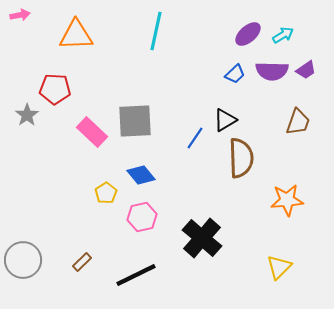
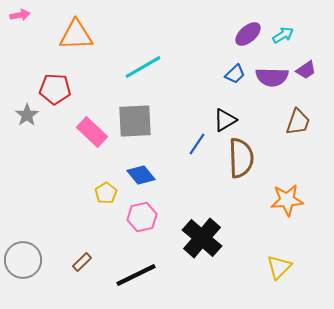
cyan line: moved 13 px left, 36 px down; rotated 48 degrees clockwise
purple semicircle: moved 6 px down
blue line: moved 2 px right, 6 px down
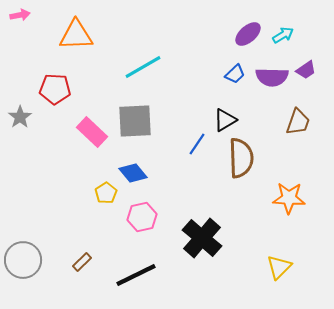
gray star: moved 7 px left, 2 px down
blue diamond: moved 8 px left, 2 px up
orange star: moved 2 px right, 2 px up; rotated 8 degrees clockwise
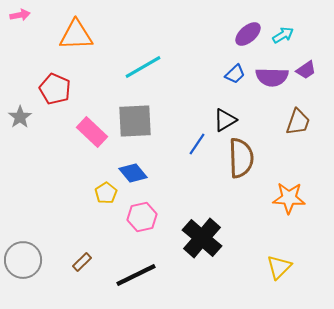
red pentagon: rotated 20 degrees clockwise
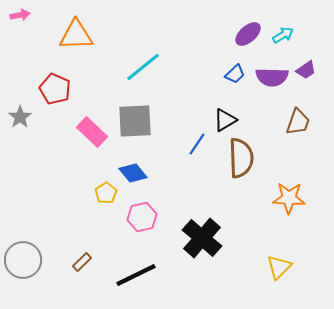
cyan line: rotated 9 degrees counterclockwise
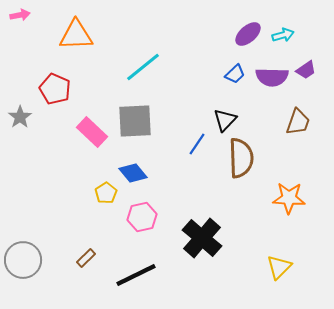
cyan arrow: rotated 15 degrees clockwise
black triangle: rotated 15 degrees counterclockwise
brown rectangle: moved 4 px right, 4 px up
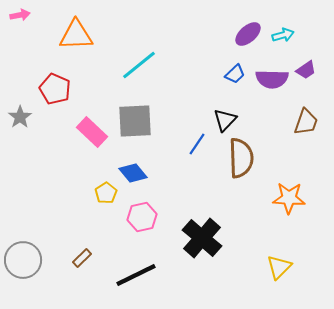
cyan line: moved 4 px left, 2 px up
purple semicircle: moved 2 px down
brown trapezoid: moved 8 px right
brown rectangle: moved 4 px left
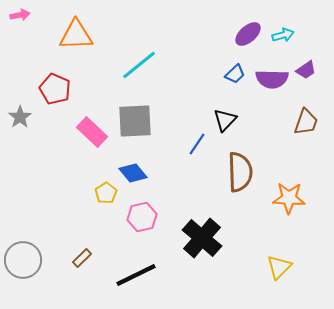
brown semicircle: moved 1 px left, 14 px down
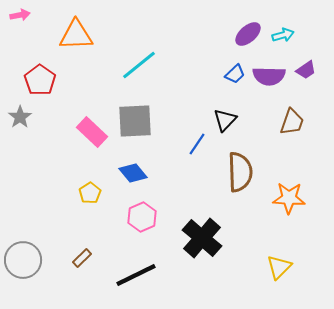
purple semicircle: moved 3 px left, 3 px up
red pentagon: moved 15 px left, 9 px up; rotated 12 degrees clockwise
brown trapezoid: moved 14 px left
yellow pentagon: moved 16 px left
pink hexagon: rotated 12 degrees counterclockwise
